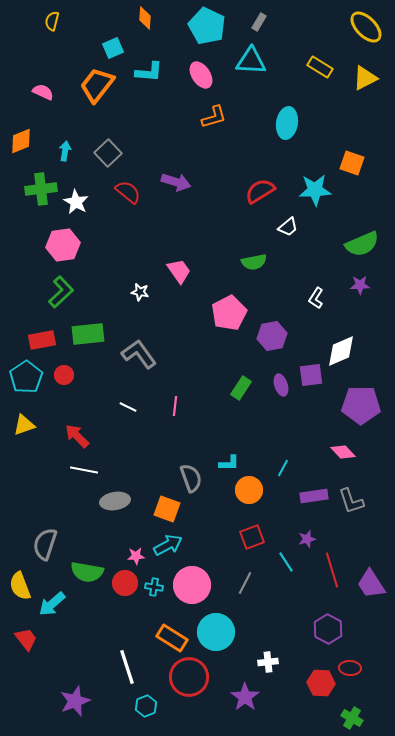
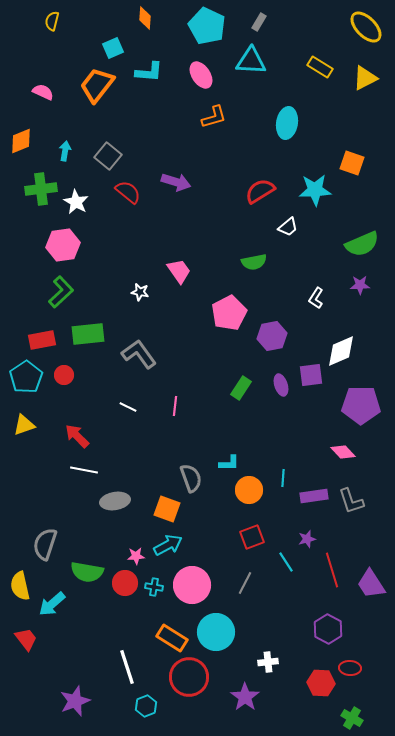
gray square at (108, 153): moved 3 px down; rotated 8 degrees counterclockwise
cyan line at (283, 468): moved 10 px down; rotated 24 degrees counterclockwise
yellow semicircle at (20, 586): rotated 8 degrees clockwise
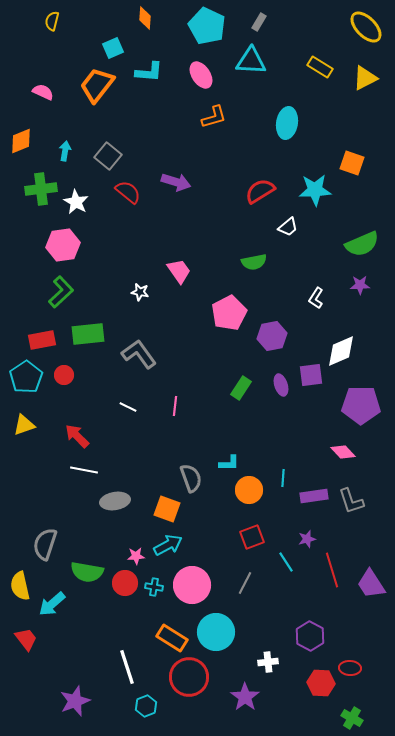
purple hexagon at (328, 629): moved 18 px left, 7 px down
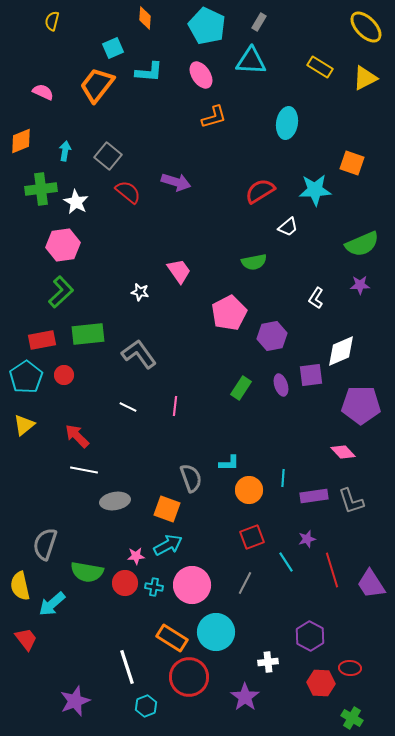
yellow triangle at (24, 425): rotated 20 degrees counterclockwise
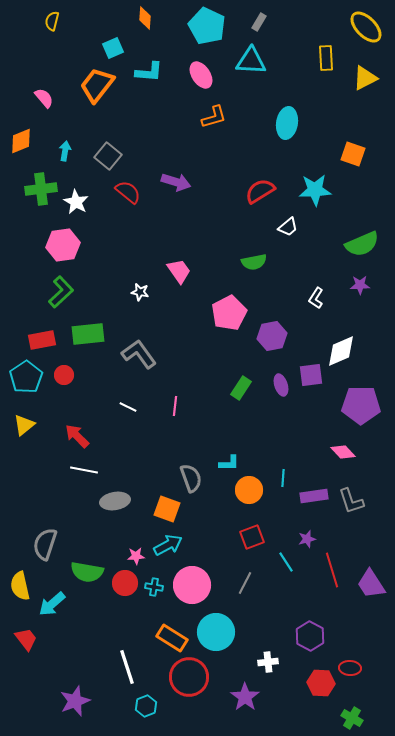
yellow rectangle at (320, 67): moved 6 px right, 9 px up; rotated 55 degrees clockwise
pink semicircle at (43, 92): moved 1 px right, 6 px down; rotated 25 degrees clockwise
orange square at (352, 163): moved 1 px right, 9 px up
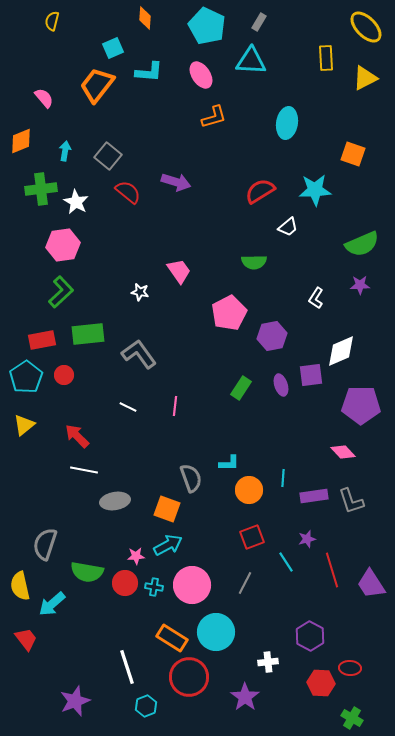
green semicircle at (254, 262): rotated 10 degrees clockwise
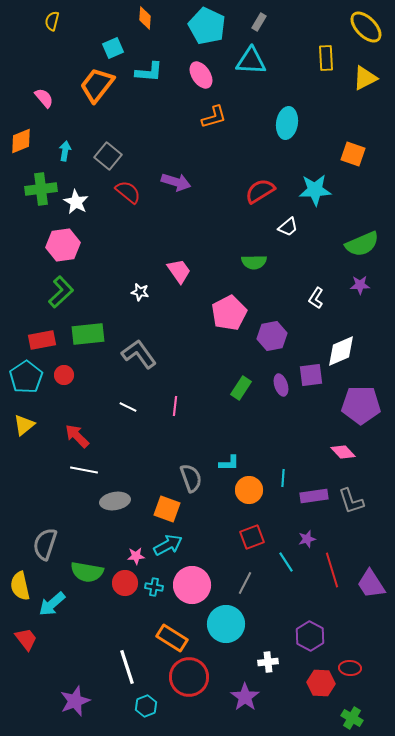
cyan circle at (216, 632): moved 10 px right, 8 px up
